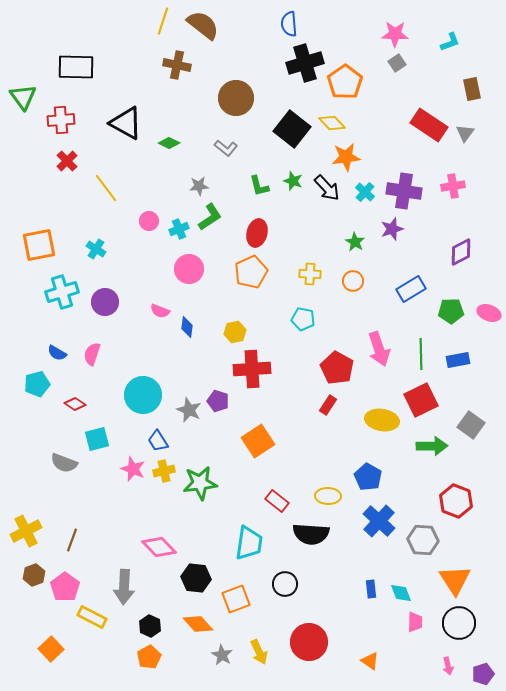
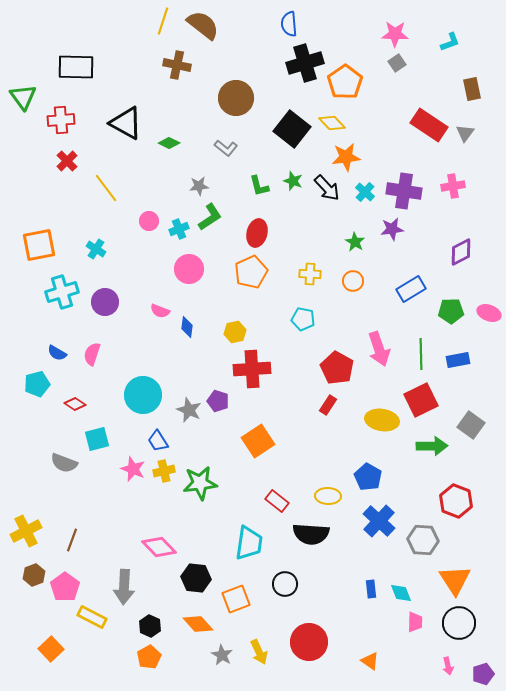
purple star at (392, 229): rotated 10 degrees clockwise
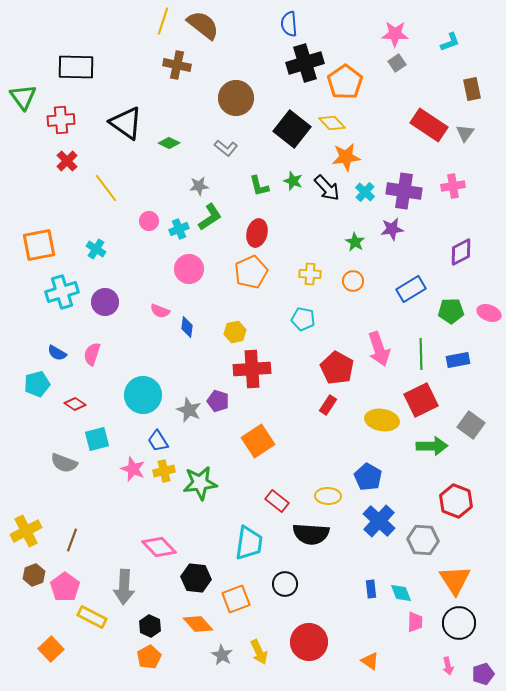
black triangle at (126, 123): rotated 6 degrees clockwise
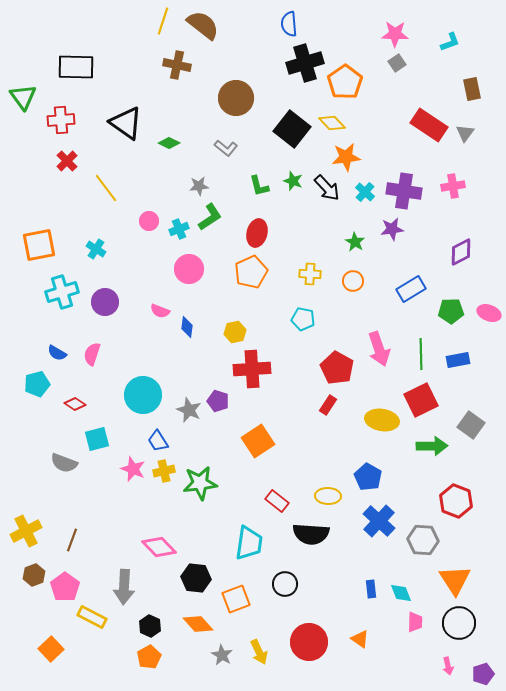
orange triangle at (370, 661): moved 10 px left, 22 px up
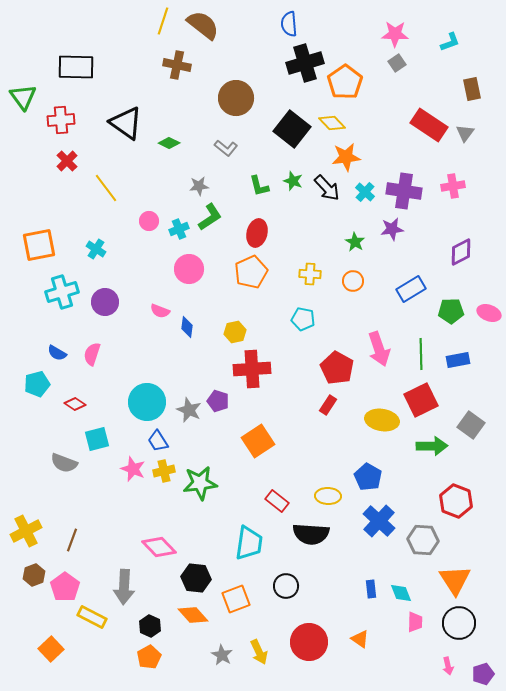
cyan circle at (143, 395): moved 4 px right, 7 px down
black circle at (285, 584): moved 1 px right, 2 px down
orange diamond at (198, 624): moved 5 px left, 9 px up
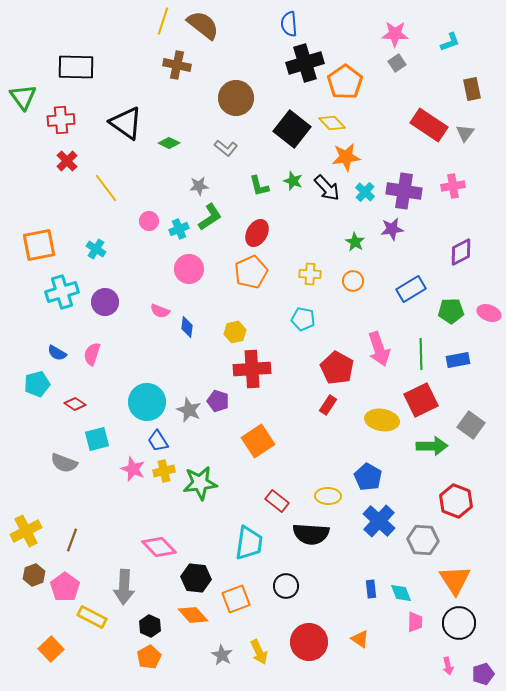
red ellipse at (257, 233): rotated 16 degrees clockwise
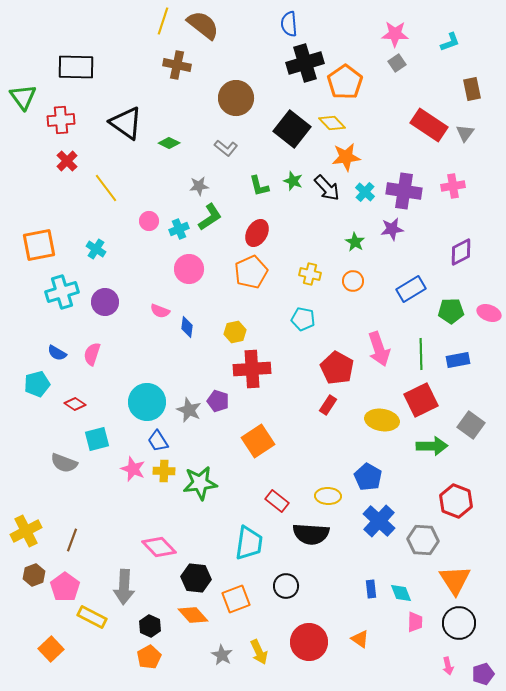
yellow cross at (310, 274): rotated 10 degrees clockwise
yellow cross at (164, 471): rotated 15 degrees clockwise
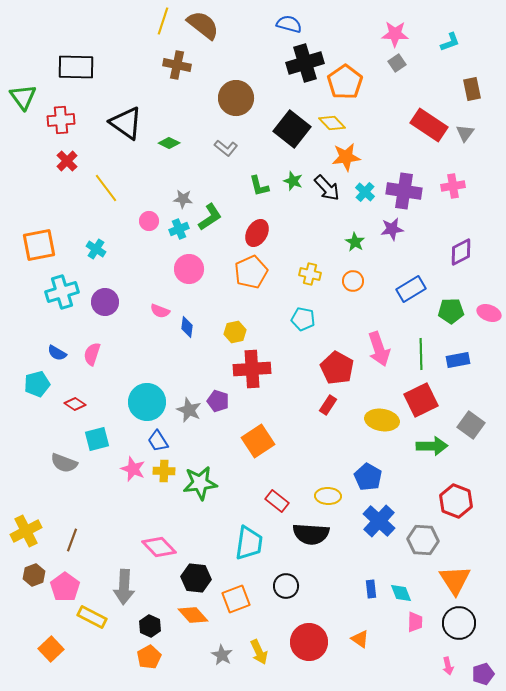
blue semicircle at (289, 24): rotated 110 degrees clockwise
gray star at (199, 186): moved 16 px left, 13 px down; rotated 12 degrees clockwise
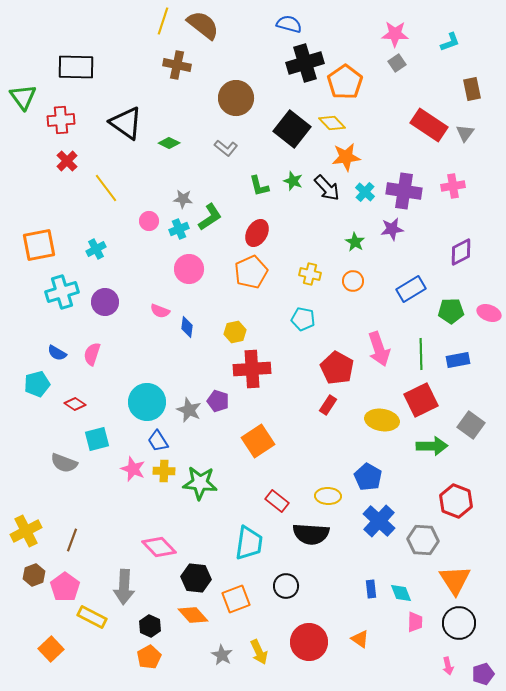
cyan cross at (96, 249): rotated 30 degrees clockwise
green star at (200, 483): rotated 12 degrees clockwise
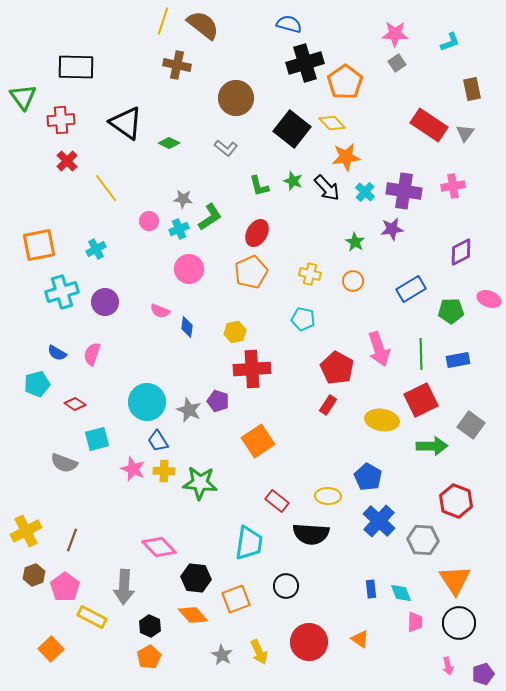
pink ellipse at (489, 313): moved 14 px up
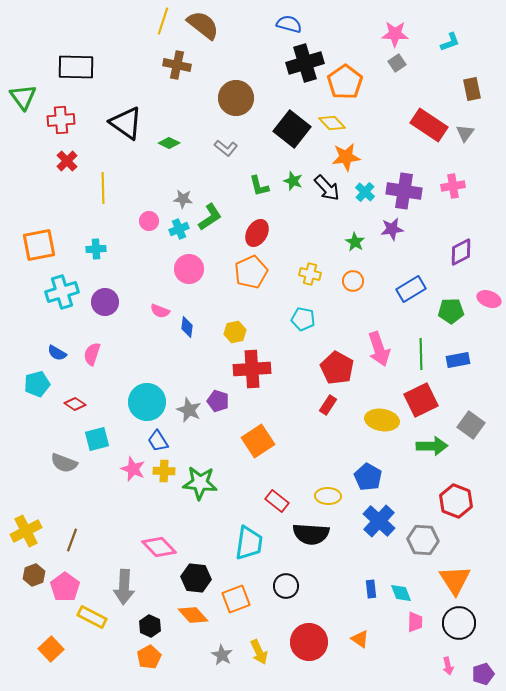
yellow line at (106, 188): moved 3 px left; rotated 36 degrees clockwise
cyan cross at (96, 249): rotated 24 degrees clockwise
